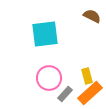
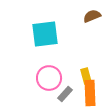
brown semicircle: rotated 48 degrees counterclockwise
yellow rectangle: moved 1 px left
orange rectangle: rotated 50 degrees counterclockwise
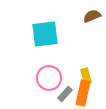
orange rectangle: moved 7 px left; rotated 15 degrees clockwise
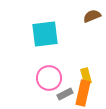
gray rectangle: rotated 21 degrees clockwise
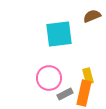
cyan square: moved 14 px right
yellow rectangle: moved 2 px right
orange rectangle: moved 1 px right
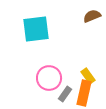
cyan square: moved 23 px left, 5 px up
yellow rectangle: rotated 21 degrees counterclockwise
gray rectangle: rotated 28 degrees counterclockwise
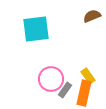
pink circle: moved 2 px right, 1 px down
gray rectangle: moved 4 px up
